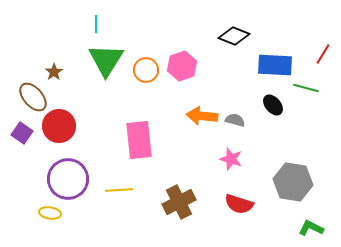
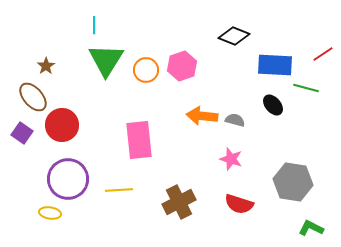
cyan line: moved 2 px left, 1 px down
red line: rotated 25 degrees clockwise
brown star: moved 8 px left, 6 px up
red circle: moved 3 px right, 1 px up
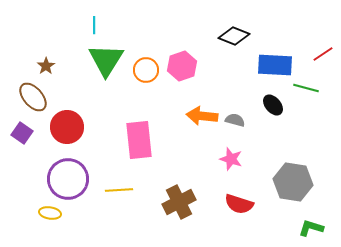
red circle: moved 5 px right, 2 px down
green L-shape: rotated 10 degrees counterclockwise
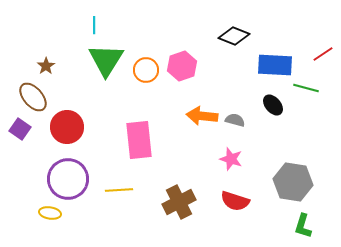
purple square: moved 2 px left, 4 px up
red semicircle: moved 4 px left, 3 px up
green L-shape: moved 8 px left, 2 px up; rotated 90 degrees counterclockwise
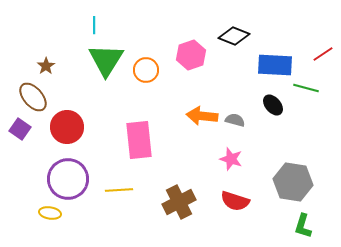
pink hexagon: moved 9 px right, 11 px up
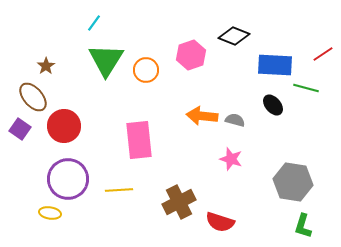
cyan line: moved 2 px up; rotated 36 degrees clockwise
red circle: moved 3 px left, 1 px up
red semicircle: moved 15 px left, 21 px down
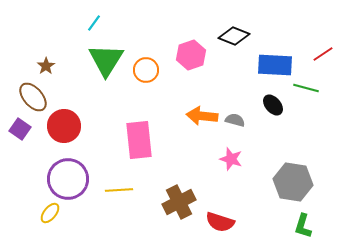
yellow ellipse: rotated 60 degrees counterclockwise
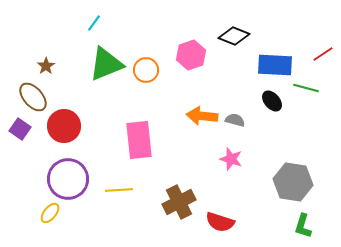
green triangle: moved 4 px down; rotated 36 degrees clockwise
black ellipse: moved 1 px left, 4 px up
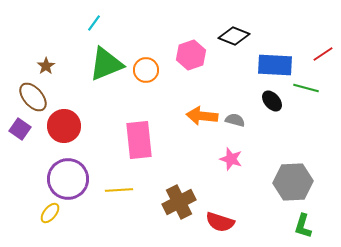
gray hexagon: rotated 12 degrees counterclockwise
